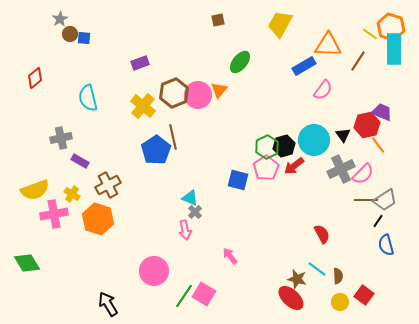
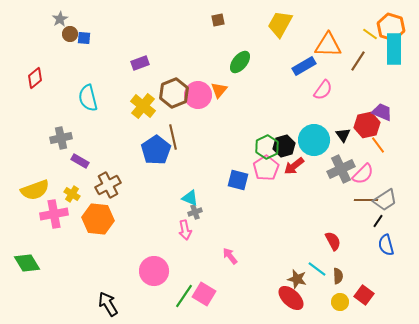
gray cross at (195, 212): rotated 24 degrees clockwise
orange hexagon at (98, 219): rotated 12 degrees counterclockwise
red semicircle at (322, 234): moved 11 px right, 7 px down
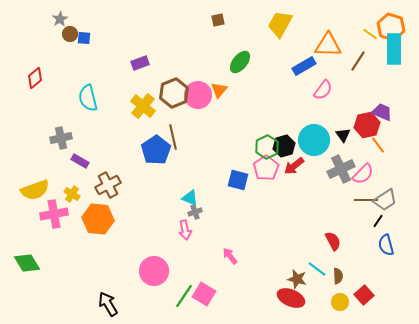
red square at (364, 295): rotated 12 degrees clockwise
red ellipse at (291, 298): rotated 20 degrees counterclockwise
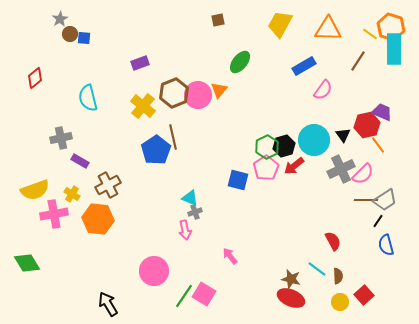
orange triangle at (328, 45): moved 16 px up
brown star at (297, 279): moved 6 px left
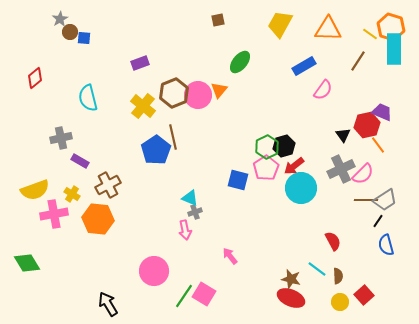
brown circle at (70, 34): moved 2 px up
cyan circle at (314, 140): moved 13 px left, 48 px down
